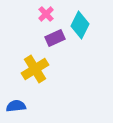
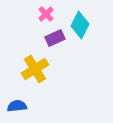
blue semicircle: moved 1 px right
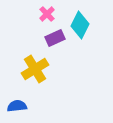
pink cross: moved 1 px right
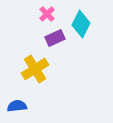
cyan diamond: moved 1 px right, 1 px up
